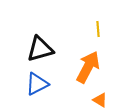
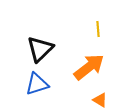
black triangle: rotated 28 degrees counterclockwise
orange arrow: moved 1 px right; rotated 24 degrees clockwise
blue triangle: rotated 10 degrees clockwise
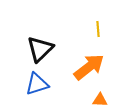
orange triangle: rotated 28 degrees counterclockwise
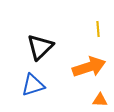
black triangle: moved 2 px up
orange arrow: rotated 20 degrees clockwise
blue triangle: moved 4 px left, 1 px down
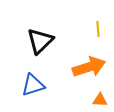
black triangle: moved 6 px up
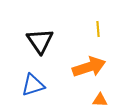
black triangle: rotated 20 degrees counterclockwise
